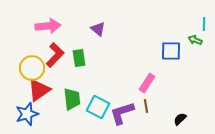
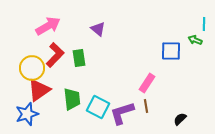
pink arrow: rotated 25 degrees counterclockwise
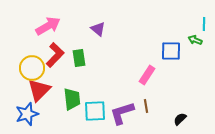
pink rectangle: moved 8 px up
red triangle: rotated 10 degrees counterclockwise
cyan square: moved 3 px left, 4 px down; rotated 30 degrees counterclockwise
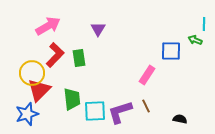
purple triangle: rotated 21 degrees clockwise
yellow circle: moved 5 px down
brown line: rotated 16 degrees counterclockwise
purple L-shape: moved 2 px left, 1 px up
black semicircle: rotated 56 degrees clockwise
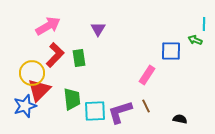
blue star: moved 2 px left, 8 px up
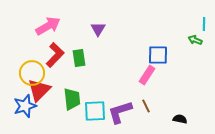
blue square: moved 13 px left, 4 px down
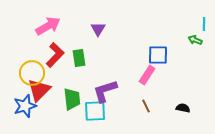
purple L-shape: moved 15 px left, 21 px up
black semicircle: moved 3 px right, 11 px up
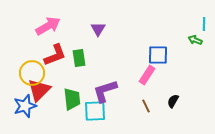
red L-shape: rotated 25 degrees clockwise
black semicircle: moved 10 px left, 7 px up; rotated 72 degrees counterclockwise
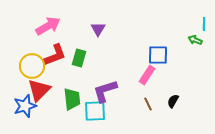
green rectangle: rotated 24 degrees clockwise
yellow circle: moved 7 px up
brown line: moved 2 px right, 2 px up
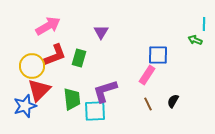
purple triangle: moved 3 px right, 3 px down
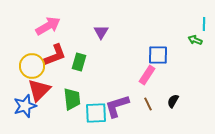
green rectangle: moved 4 px down
purple L-shape: moved 12 px right, 15 px down
cyan square: moved 1 px right, 2 px down
